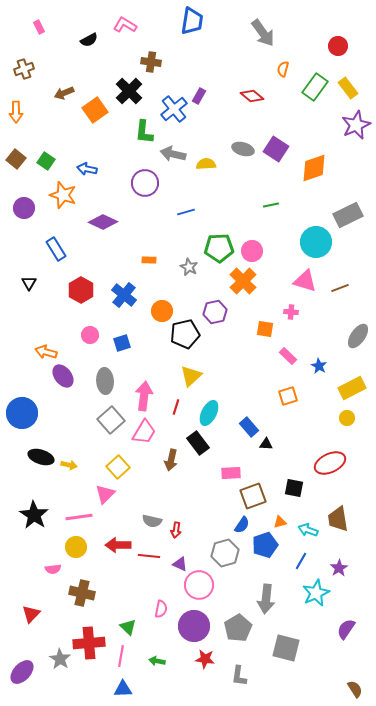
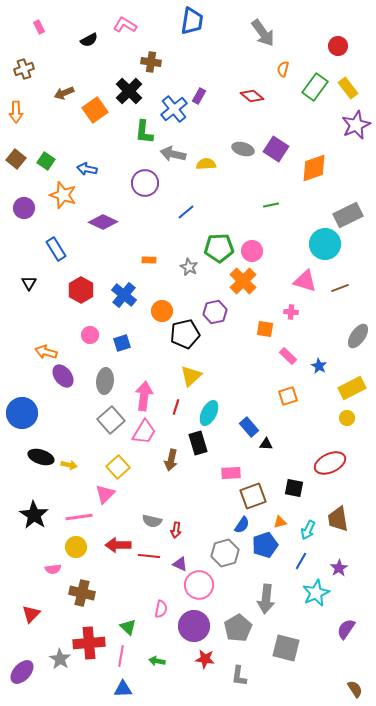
blue line at (186, 212): rotated 24 degrees counterclockwise
cyan circle at (316, 242): moved 9 px right, 2 px down
gray ellipse at (105, 381): rotated 10 degrees clockwise
black rectangle at (198, 443): rotated 20 degrees clockwise
cyan arrow at (308, 530): rotated 84 degrees counterclockwise
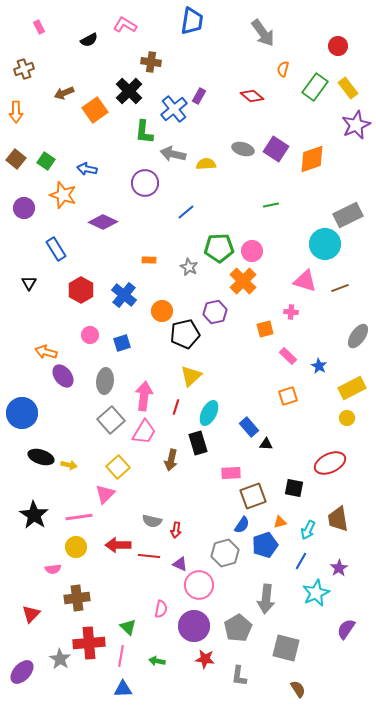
orange diamond at (314, 168): moved 2 px left, 9 px up
orange square at (265, 329): rotated 24 degrees counterclockwise
brown cross at (82, 593): moved 5 px left, 5 px down; rotated 20 degrees counterclockwise
brown semicircle at (355, 689): moved 57 px left
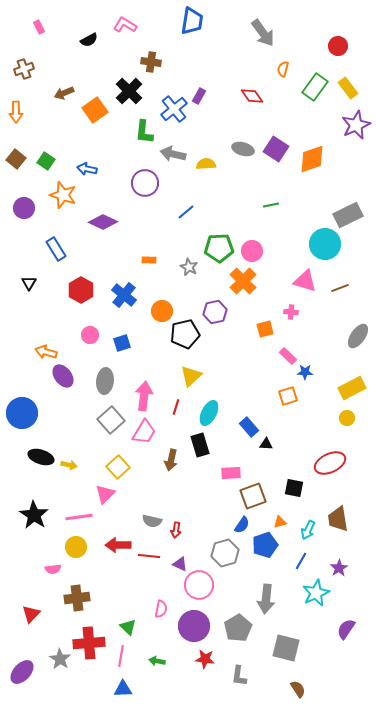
red diamond at (252, 96): rotated 15 degrees clockwise
blue star at (319, 366): moved 14 px left, 6 px down; rotated 28 degrees counterclockwise
black rectangle at (198, 443): moved 2 px right, 2 px down
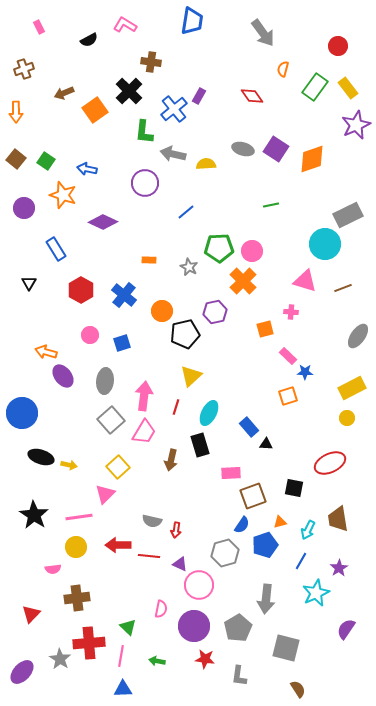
brown line at (340, 288): moved 3 px right
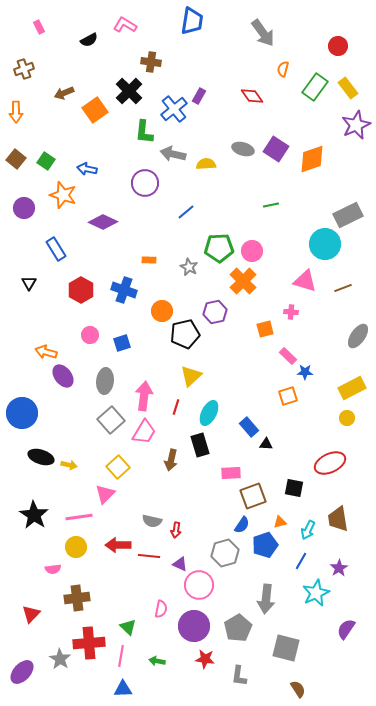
blue cross at (124, 295): moved 5 px up; rotated 20 degrees counterclockwise
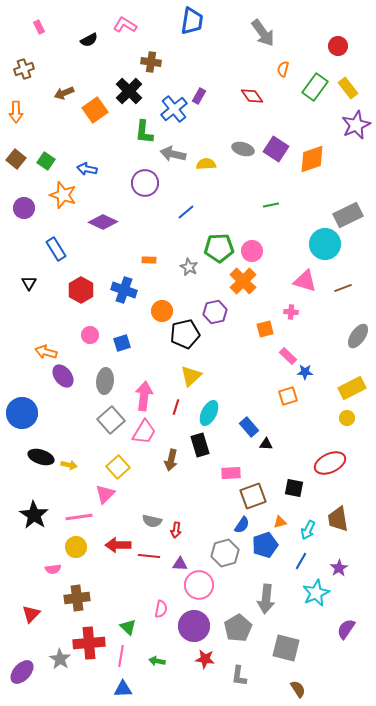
purple triangle at (180, 564): rotated 21 degrees counterclockwise
